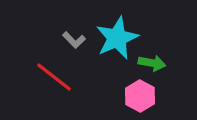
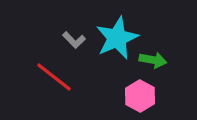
green arrow: moved 1 px right, 3 px up
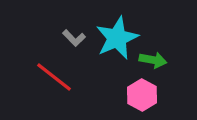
gray L-shape: moved 2 px up
pink hexagon: moved 2 px right, 1 px up
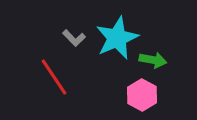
red line: rotated 18 degrees clockwise
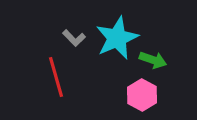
green arrow: rotated 8 degrees clockwise
red line: moved 2 px right; rotated 18 degrees clockwise
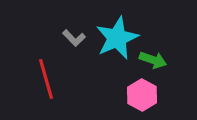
red line: moved 10 px left, 2 px down
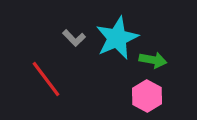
green arrow: rotated 8 degrees counterclockwise
red line: rotated 21 degrees counterclockwise
pink hexagon: moved 5 px right, 1 px down
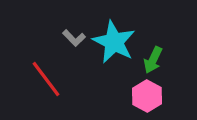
cyan star: moved 3 px left, 4 px down; rotated 21 degrees counterclockwise
green arrow: rotated 104 degrees clockwise
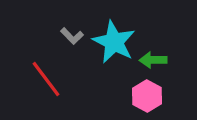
gray L-shape: moved 2 px left, 2 px up
green arrow: rotated 64 degrees clockwise
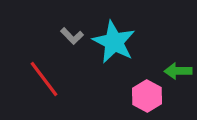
green arrow: moved 25 px right, 11 px down
red line: moved 2 px left
